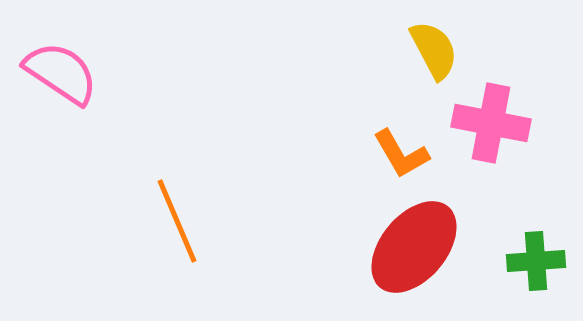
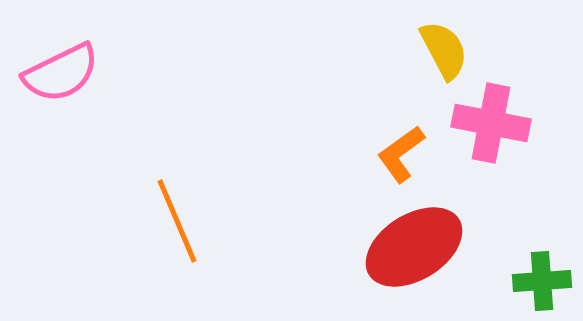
yellow semicircle: moved 10 px right
pink semicircle: rotated 120 degrees clockwise
orange L-shape: rotated 84 degrees clockwise
red ellipse: rotated 18 degrees clockwise
green cross: moved 6 px right, 20 px down
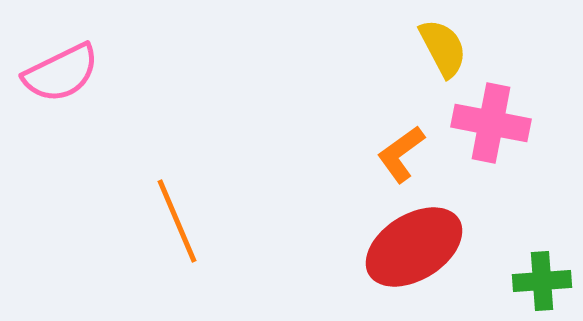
yellow semicircle: moved 1 px left, 2 px up
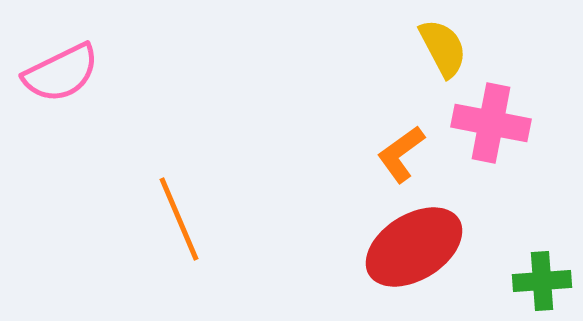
orange line: moved 2 px right, 2 px up
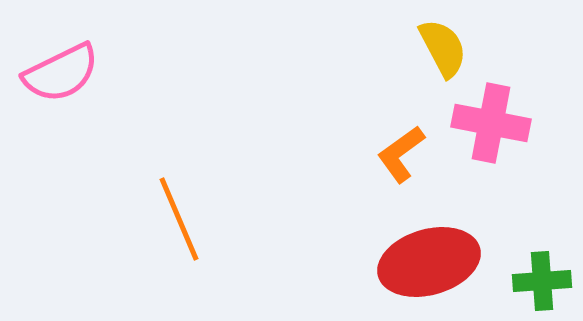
red ellipse: moved 15 px right, 15 px down; rotated 16 degrees clockwise
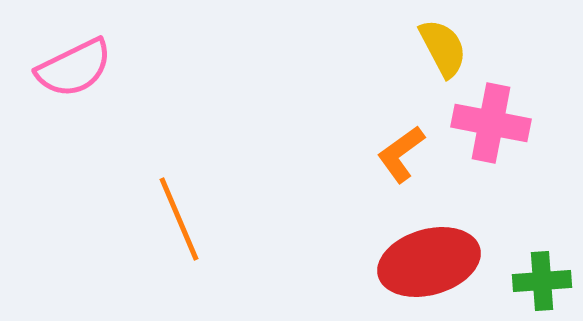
pink semicircle: moved 13 px right, 5 px up
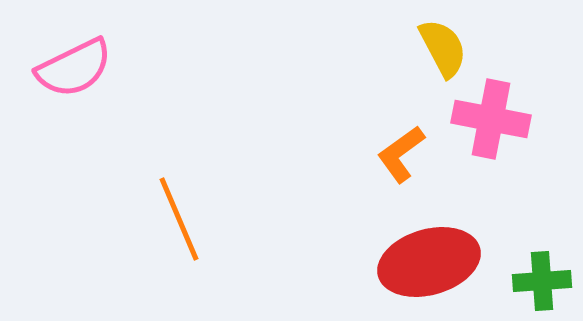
pink cross: moved 4 px up
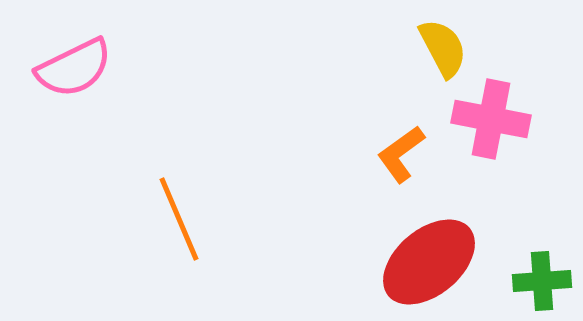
red ellipse: rotated 24 degrees counterclockwise
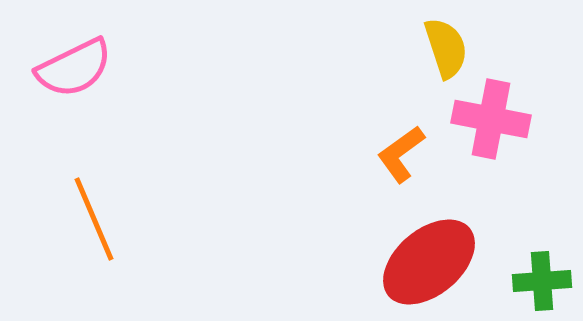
yellow semicircle: moved 3 px right; rotated 10 degrees clockwise
orange line: moved 85 px left
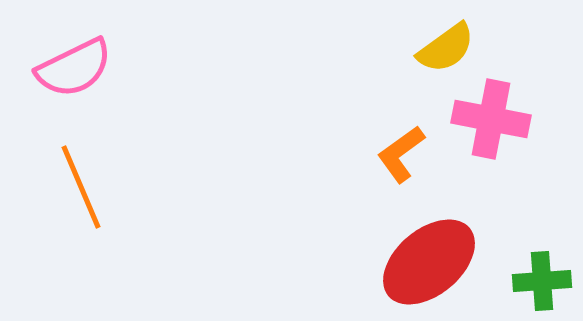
yellow semicircle: rotated 72 degrees clockwise
orange line: moved 13 px left, 32 px up
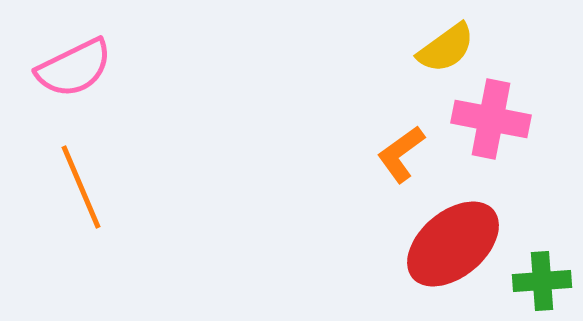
red ellipse: moved 24 px right, 18 px up
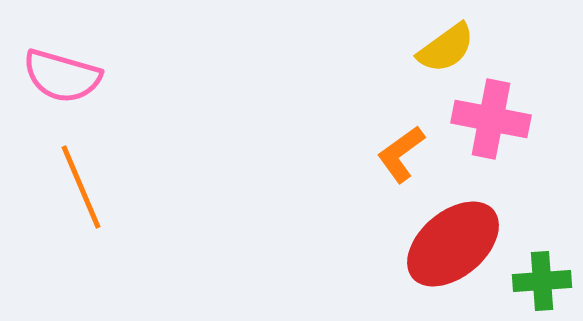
pink semicircle: moved 12 px left, 8 px down; rotated 42 degrees clockwise
